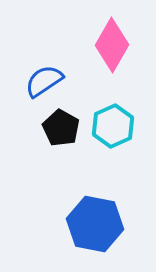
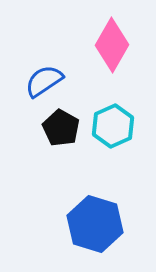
blue hexagon: rotated 6 degrees clockwise
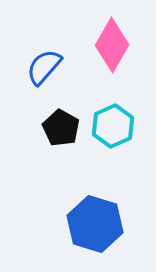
blue semicircle: moved 14 px up; rotated 15 degrees counterclockwise
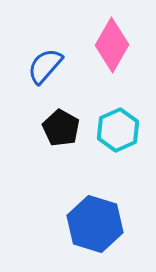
blue semicircle: moved 1 px right, 1 px up
cyan hexagon: moved 5 px right, 4 px down
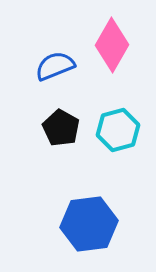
blue semicircle: moved 10 px right; rotated 27 degrees clockwise
cyan hexagon: rotated 9 degrees clockwise
blue hexagon: moved 6 px left; rotated 24 degrees counterclockwise
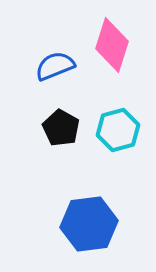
pink diamond: rotated 12 degrees counterclockwise
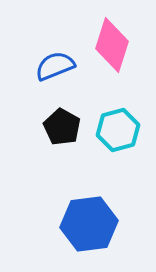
black pentagon: moved 1 px right, 1 px up
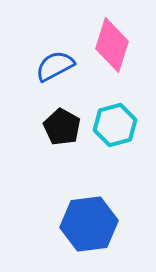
blue semicircle: rotated 6 degrees counterclockwise
cyan hexagon: moved 3 px left, 5 px up
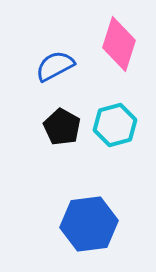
pink diamond: moved 7 px right, 1 px up
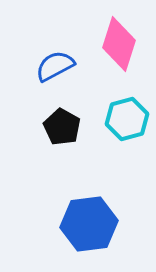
cyan hexagon: moved 12 px right, 6 px up
